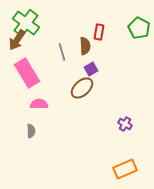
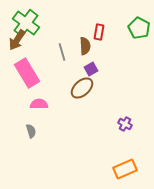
gray semicircle: rotated 16 degrees counterclockwise
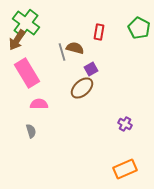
brown semicircle: moved 10 px left, 2 px down; rotated 72 degrees counterclockwise
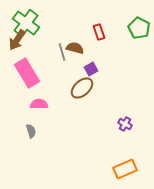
red rectangle: rotated 28 degrees counterclockwise
